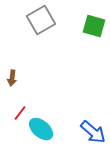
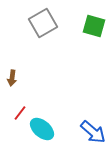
gray square: moved 2 px right, 3 px down
cyan ellipse: moved 1 px right
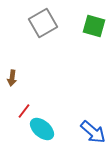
red line: moved 4 px right, 2 px up
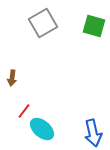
blue arrow: moved 1 px down; rotated 36 degrees clockwise
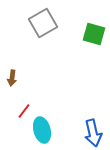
green square: moved 8 px down
cyan ellipse: moved 1 px down; rotated 35 degrees clockwise
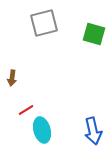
gray square: moved 1 px right; rotated 16 degrees clockwise
red line: moved 2 px right, 1 px up; rotated 21 degrees clockwise
blue arrow: moved 2 px up
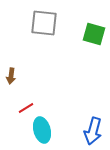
gray square: rotated 20 degrees clockwise
brown arrow: moved 1 px left, 2 px up
red line: moved 2 px up
blue arrow: rotated 28 degrees clockwise
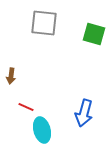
red line: moved 1 px up; rotated 56 degrees clockwise
blue arrow: moved 9 px left, 18 px up
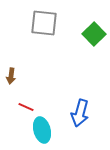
green square: rotated 30 degrees clockwise
blue arrow: moved 4 px left
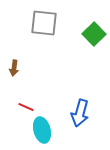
brown arrow: moved 3 px right, 8 px up
